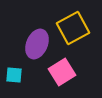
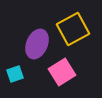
yellow square: moved 1 px down
cyan square: moved 1 px right, 1 px up; rotated 24 degrees counterclockwise
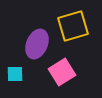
yellow square: moved 3 px up; rotated 12 degrees clockwise
cyan square: rotated 18 degrees clockwise
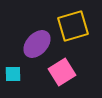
purple ellipse: rotated 20 degrees clockwise
cyan square: moved 2 px left
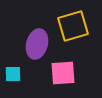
purple ellipse: rotated 28 degrees counterclockwise
pink square: moved 1 px right, 1 px down; rotated 28 degrees clockwise
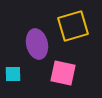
purple ellipse: rotated 28 degrees counterclockwise
pink square: rotated 16 degrees clockwise
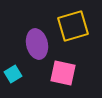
cyan square: rotated 30 degrees counterclockwise
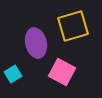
purple ellipse: moved 1 px left, 1 px up
pink square: moved 1 px left, 1 px up; rotated 16 degrees clockwise
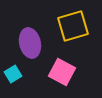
purple ellipse: moved 6 px left
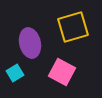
yellow square: moved 1 px down
cyan square: moved 2 px right, 1 px up
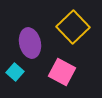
yellow square: rotated 28 degrees counterclockwise
cyan square: moved 1 px up; rotated 18 degrees counterclockwise
